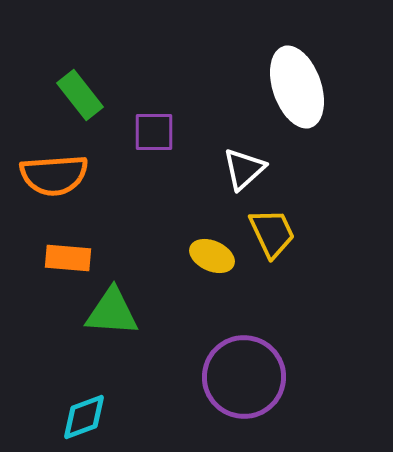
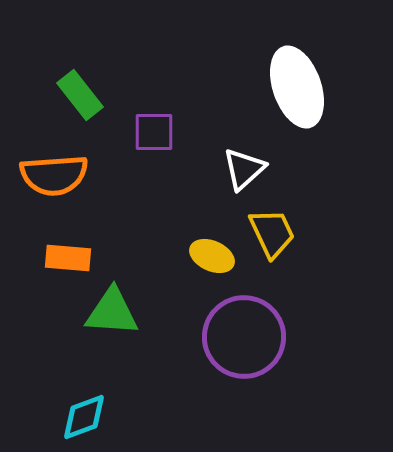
purple circle: moved 40 px up
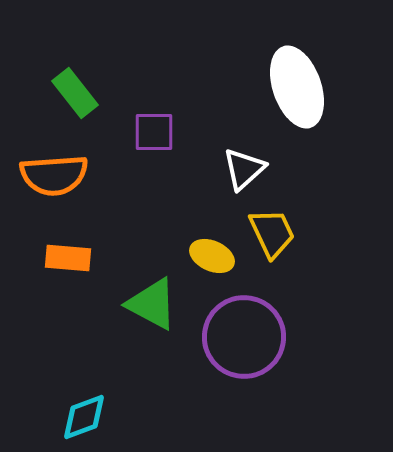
green rectangle: moved 5 px left, 2 px up
green triangle: moved 40 px right, 8 px up; rotated 24 degrees clockwise
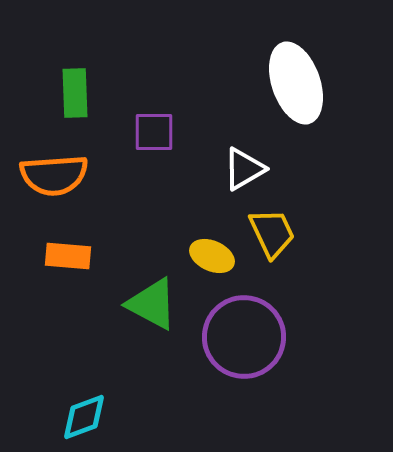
white ellipse: moved 1 px left, 4 px up
green rectangle: rotated 36 degrees clockwise
white triangle: rotated 12 degrees clockwise
orange rectangle: moved 2 px up
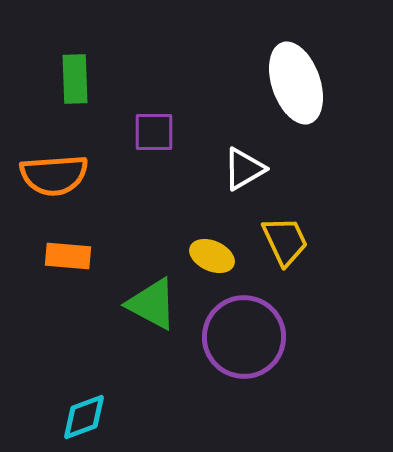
green rectangle: moved 14 px up
yellow trapezoid: moved 13 px right, 8 px down
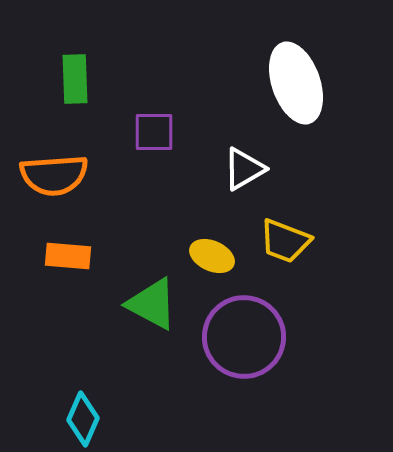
yellow trapezoid: rotated 136 degrees clockwise
cyan diamond: moved 1 px left, 2 px down; rotated 46 degrees counterclockwise
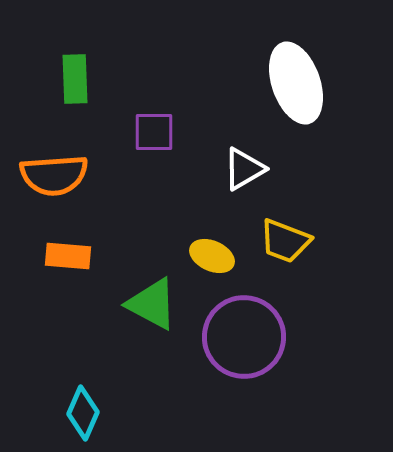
cyan diamond: moved 6 px up
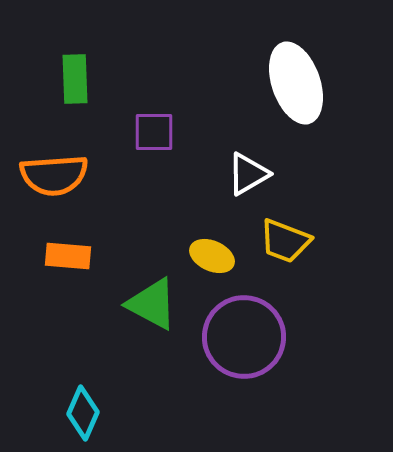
white triangle: moved 4 px right, 5 px down
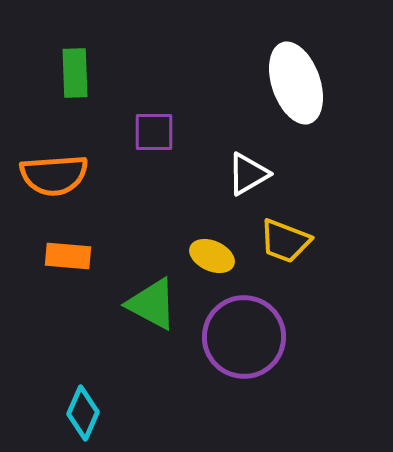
green rectangle: moved 6 px up
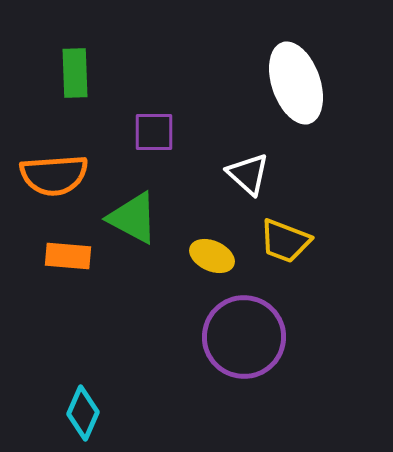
white triangle: rotated 48 degrees counterclockwise
green triangle: moved 19 px left, 86 px up
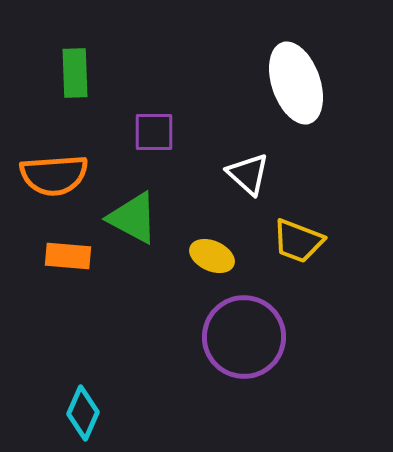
yellow trapezoid: moved 13 px right
